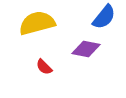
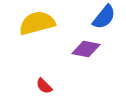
red semicircle: moved 19 px down
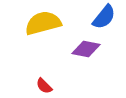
yellow semicircle: moved 6 px right
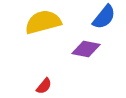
yellow semicircle: moved 1 px up
red semicircle: rotated 96 degrees counterclockwise
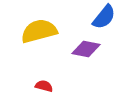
yellow semicircle: moved 4 px left, 9 px down
red semicircle: rotated 114 degrees counterclockwise
